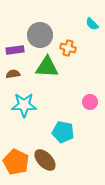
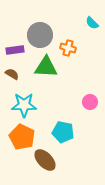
cyan semicircle: moved 1 px up
green triangle: moved 1 px left
brown semicircle: moved 1 px left; rotated 40 degrees clockwise
orange pentagon: moved 6 px right, 25 px up
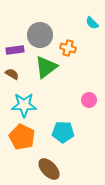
green triangle: rotated 40 degrees counterclockwise
pink circle: moved 1 px left, 2 px up
cyan pentagon: rotated 10 degrees counterclockwise
brown ellipse: moved 4 px right, 9 px down
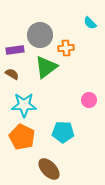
cyan semicircle: moved 2 px left
orange cross: moved 2 px left; rotated 21 degrees counterclockwise
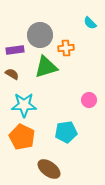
green triangle: rotated 20 degrees clockwise
cyan pentagon: moved 3 px right; rotated 10 degrees counterclockwise
brown ellipse: rotated 10 degrees counterclockwise
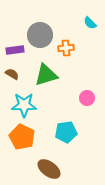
green triangle: moved 8 px down
pink circle: moved 2 px left, 2 px up
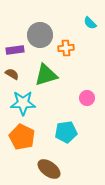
cyan star: moved 1 px left, 2 px up
